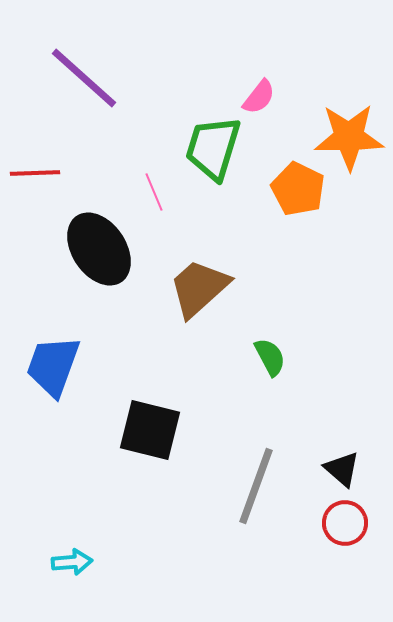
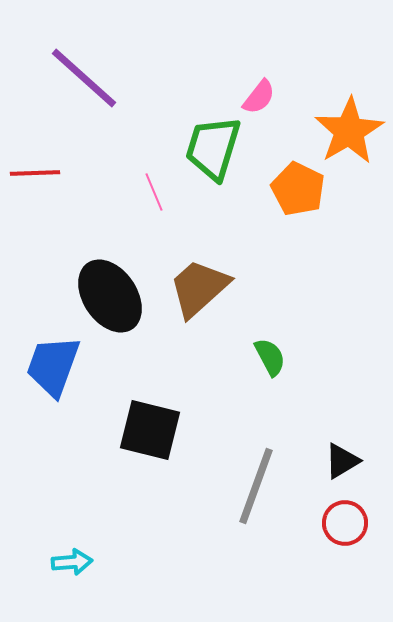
orange star: moved 6 px up; rotated 30 degrees counterclockwise
black ellipse: moved 11 px right, 47 px down
black triangle: moved 8 px up; rotated 48 degrees clockwise
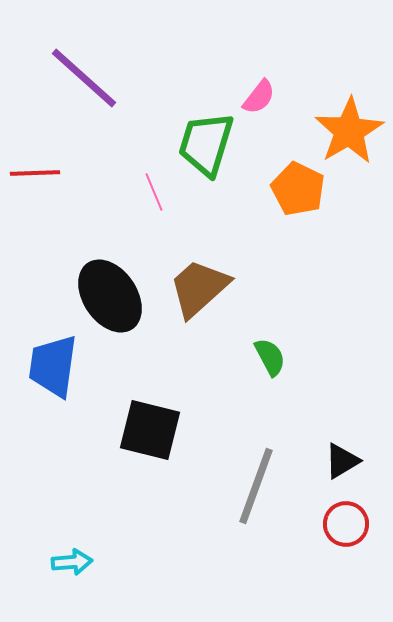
green trapezoid: moved 7 px left, 4 px up
blue trapezoid: rotated 12 degrees counterclockwise
red circle: moved 1 px right, 1 px down
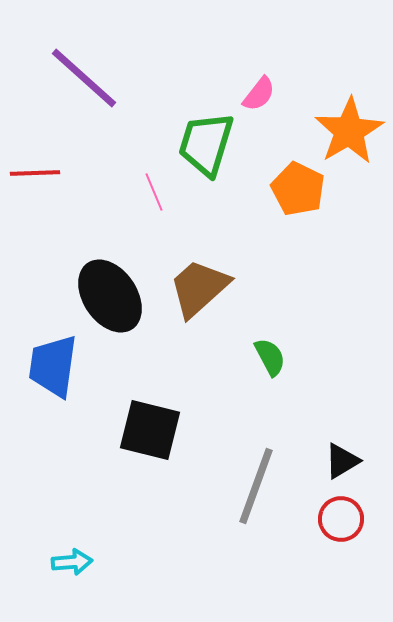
pink semicircle: moved 3 px up
red circle: moved 5 px left, 5 px up
